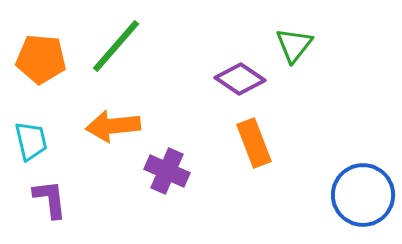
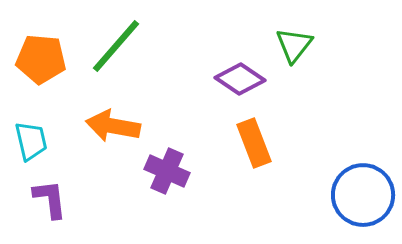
orange arrow: rotated 16 degrees clockwise
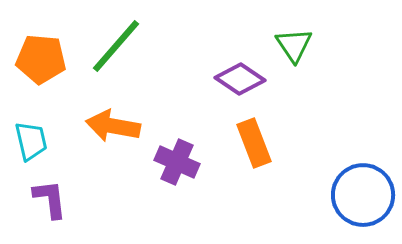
green triangle: rotated 12 degrees counterclockwise
purple cross: moved 10 px right, 9 px up
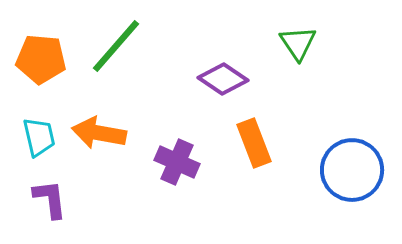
green triangle: moved 4 px right, 2 px up
purple diamond: moved 17 px left
orange arrow: moved 14 px left, 7 px down
cyan trapezoid: moved 8 px right, 4 px up
blue circle: moved 11 px left, 25 px up
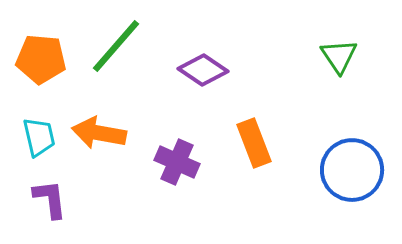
green triangle: moved 41 px right, 13 px down
purple diamond: moved 20 px left, 9 px up
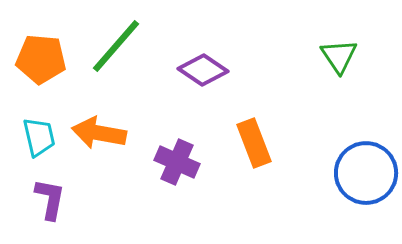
blue circle: moved 14 px right, 3 px down
purple L-shape: rotated 18 degrees clockwise
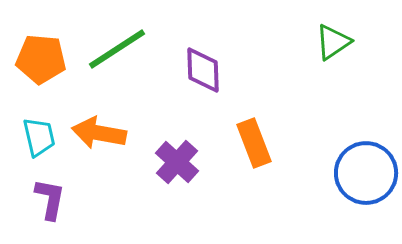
green line: moved 1 px right, 3 px down; rotated 16 degrees clockwise
green triangle: moved 6 px left, 14 px up; rotated 30 degrees clockwise
purple diamond: rotated 54 degrees clockwise
purple cross: rotated 18 degrees clockwise
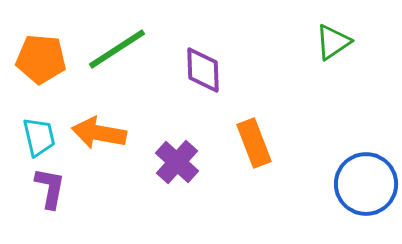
blue circle: moved 11 px down
purple L-shape: moved 11 px up
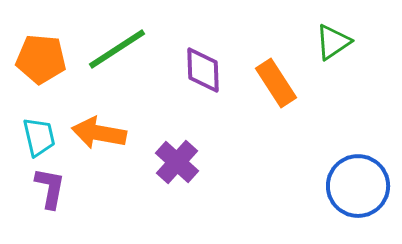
orange rectangle: moved 22 px right, 60 px up; rotated 12 degrees counterclockwise
blue circle: moved 8 px left, 2 px down
